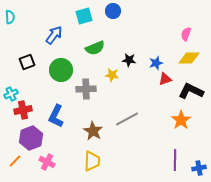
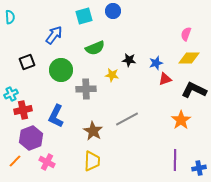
black L-shape: moved 3 px right, 1 px up
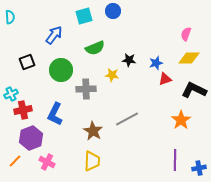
blue L-shape: moved 1 px left, 2 px up
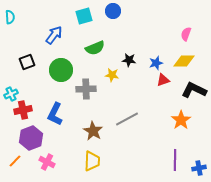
yellow diamond: moved 5 px left, 3 px down
red triangle: moved 2 px left, 1 px down
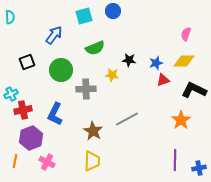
orange line: rotated 32 degrees counterclockwise
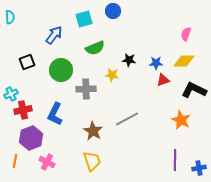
cyan square: moved 3 px down
blue star: rotated 16 degrees clockwise
orange star: rotated 12 degrees counterclockwise
yellow trapezoid: rotated 20 degrees counterclockwise
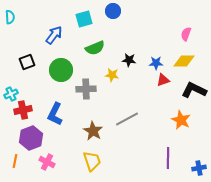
purple line: moved 7 px left, 2 px up
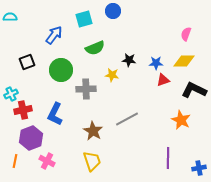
cyan semicircle: rotated 88 degrees counterclockwise
pink cross: moved 1 px up
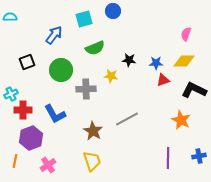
yellow star: moved 1 px left, 1 px down
red cross: rotated 12 degrees clockwise
blue L-shape: rotated 55 degrees counterclockwise
pink cross: moved 1 px right, 4 px down; rotated 28 degrees clockwise
blue cross: moved 12 px up
